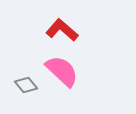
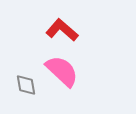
gray diamond: rotated 30 degrees clockwise
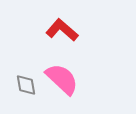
pink semicircle: moved 8 px down
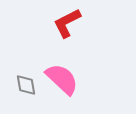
red L-shape: moved 5 px right, 7 px up; rotated 68 degrees counterclockwise
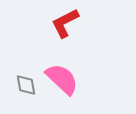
red L-shape: moved 2 px left
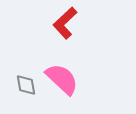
red L-shape: rotated 16 degrees counterclockwise
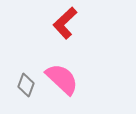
gray diamond: rotated 30 degrees clockwise
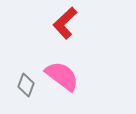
pink semicircle: moved 3 px up; rotated 6 degrees counterclockwise
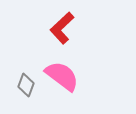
red L-shape: moved 3 px left, 5 px down
